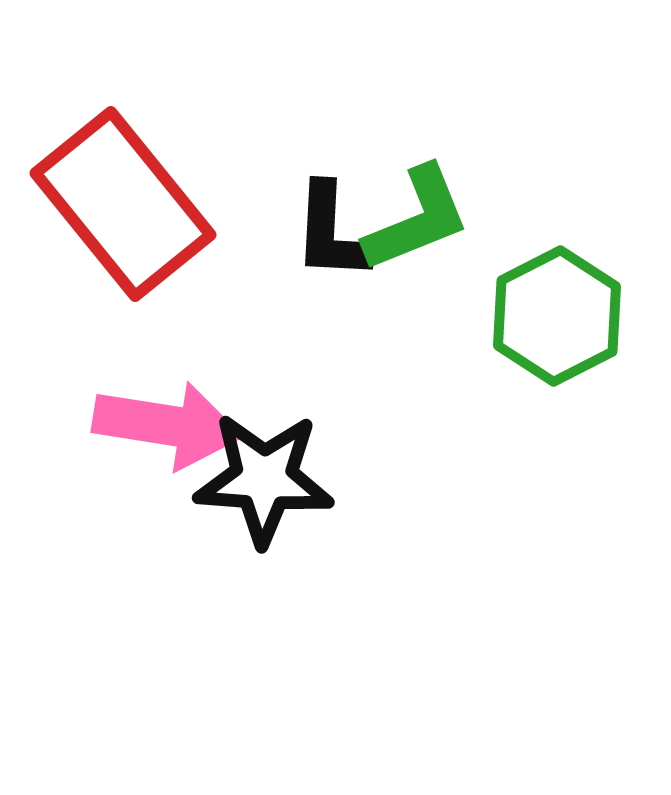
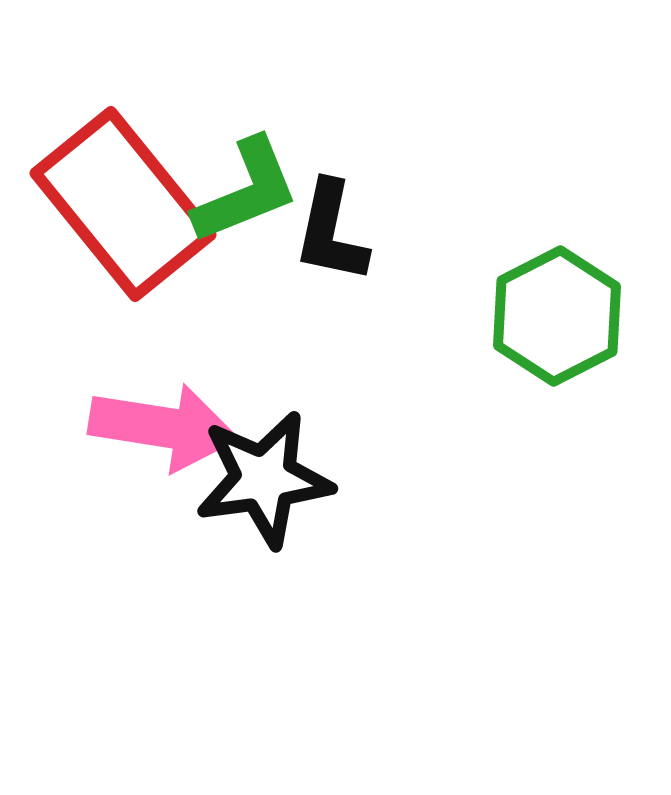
green L-shape: moved 171 px left, 28 px up
black L-shape: rotated 9 degrees clockwise
pink arrow: moved 4 px left, 2 px down
black star: rotated 12 degrees counterclockwise
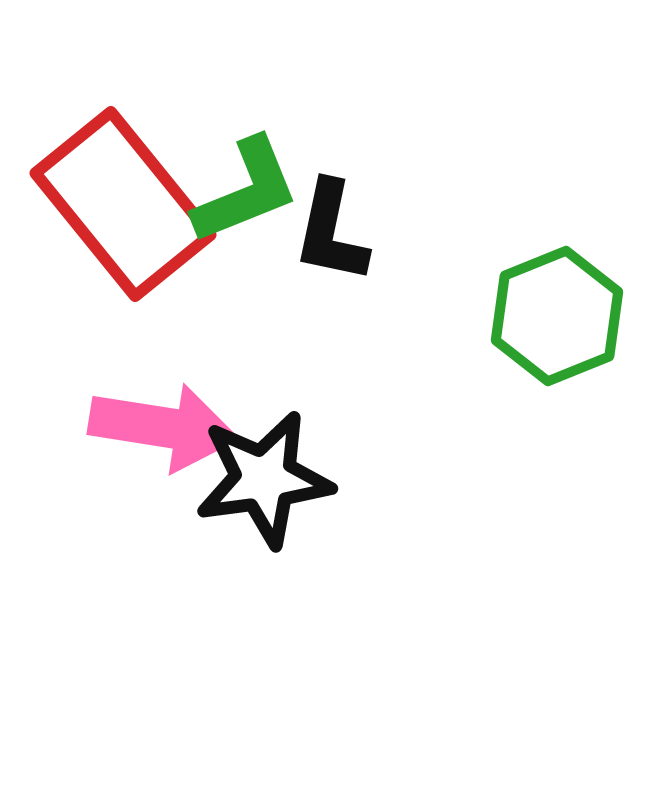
green hexagon: rotated 5 degrees clockwise
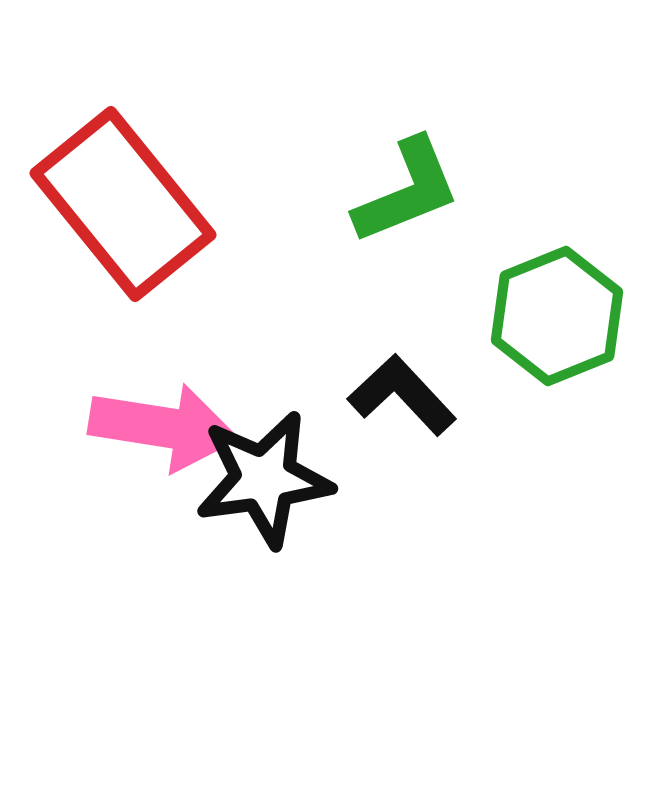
green L-shape: moved 161 px right
black L-shape: moved 71 px right, 163 px down; rotated 125 degrees clockwise
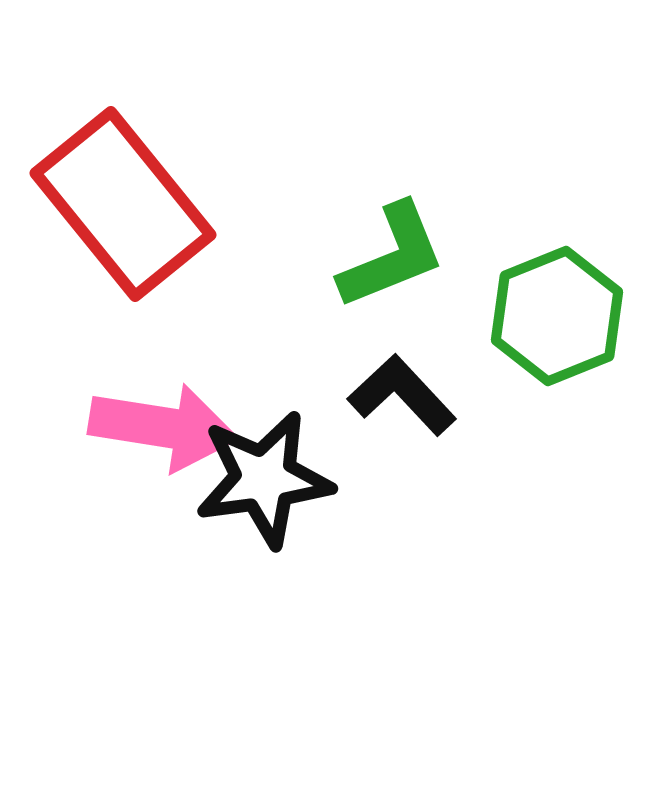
green L-shape: moved 15 px left, 65 px down
